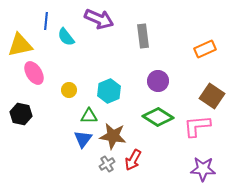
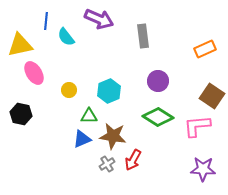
blue triangle: moved 1 px left; rotated 30 degrees clockwise
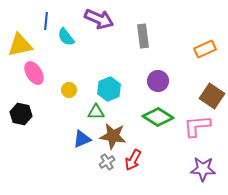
cyan hexagon: moved 2 px up
green triangle: moved 7 px right, 4 px up
gray cross: moved 2 px up
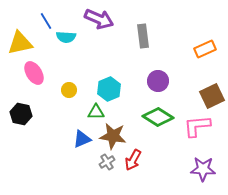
blue line: rotated 36 degrees counterclockwise
cyan semicircle: rotated 48 degrees counterclockwise
yellow triangle: moved 2 px up
brown square: rotated 30 degrees clockwise
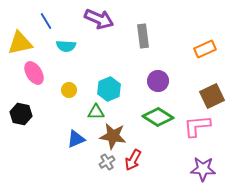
cyan semicircle: moved 9 px down
blue triangle: moved 6 px left
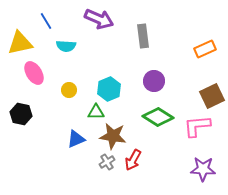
purple circle: moved 4 px left
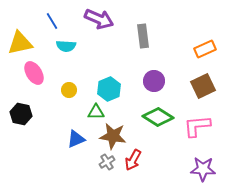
blue line: moved 6 px right
brown square: moved 9 px left, 10 px up
